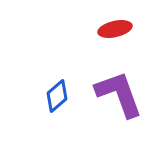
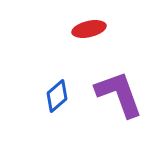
red ellipse: moved 26 px left
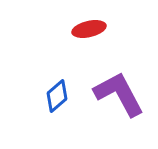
purple L-shape: rotated 8 degrees counterclockwise
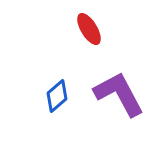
red ellipse: rotated 72 degrees clockwise
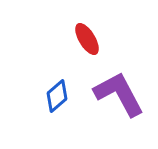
red ellipse: moved 2 px left, 10 px down
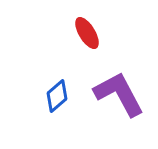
red ellipse: moved 6 px up
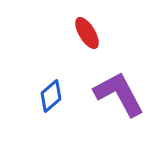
blue diamond: moved 6 px left
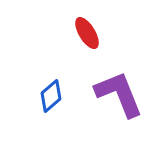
purple L-shape: rotated 6 degrees clockwise
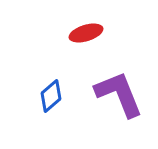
red ellipse: moved 1 px left; rotated 76 degrees counterclockwise
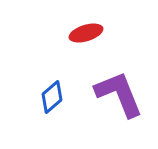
blue diamond: moved 1 px right, 1 px down
